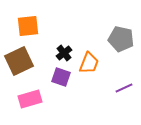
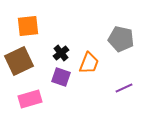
black cross: moved 3 px left
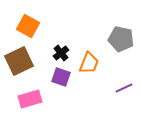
orange square: rotated 35 degrees clockwise
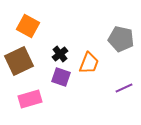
black cross: moved 1 px left, 1 px down
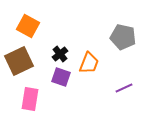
gray pentagon: moved 2 px right, 2 px up
pink rectangle: rotated 65 degrees counterclockwise
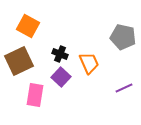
black cross: rotated 28 degrees counterclockwise
orange trapezoid: rotated 45 degrees counterclockwise
purple square: rotated 24 degrees clockwise
pink rectangle: moved 5 px right, 4 px up
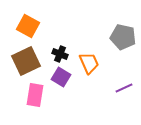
brown square: moved 7 px right
purple square: rotated 12 degrees counterclockwise
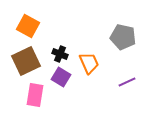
purple line: moved 3 px right, 6 px up
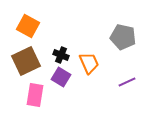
black cross: moved 1 px right, 1 px down
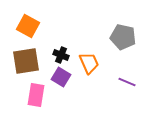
brown square: rotated 16 degrees clockwise
purple line: rotated 48 degrees clockwise
pink rectangle: moved 1 px right
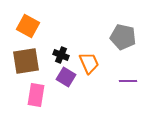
purple square: moved 5 px right
purple line: moved 1 px right, 1 px up; rotated 24 degrees counterclockwise
